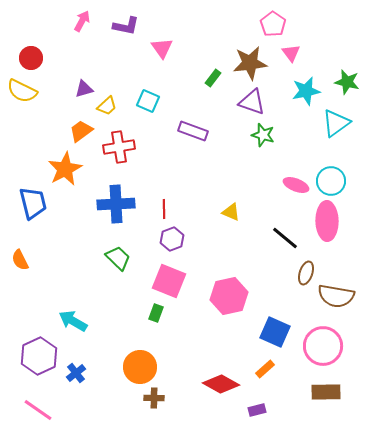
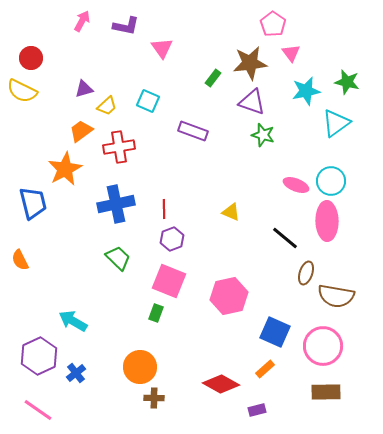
blue cross at (116, 204): rotated 9 degrees counterclockwise
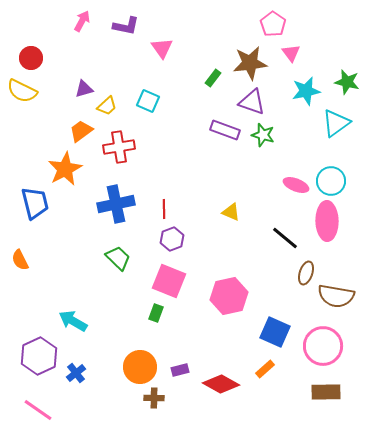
purple rectangle at (193, 131): moved 32 px right, 1 px up
blue trapezoid at (33, 203): moved 2 px right
purple rectangle at (257, 410): moved 77 px left, 40 px up
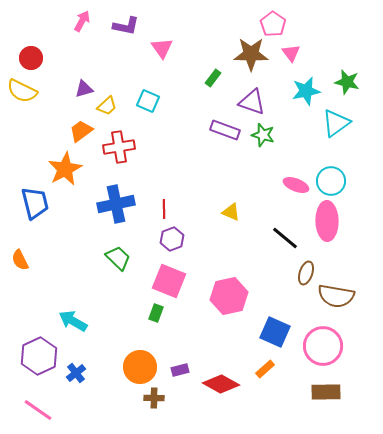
brown star at (250, 63): moved 1 px right, 9 px up; rotated 8 degrees clockwise
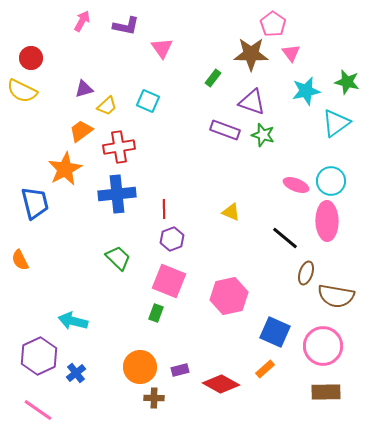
blue cross at (116, 204): moved 1 px right, 10 px up; rotated 6 degrees clockwise
cyan arrow at (73, 321): rotated 16 degrees counterclockwise
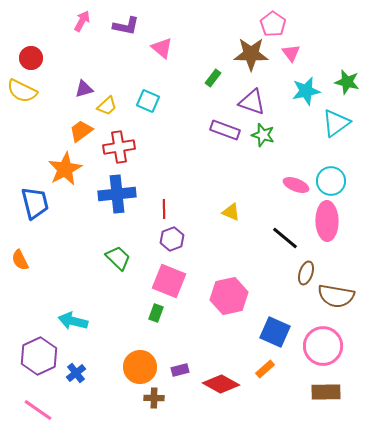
pink triangle at (162, 48): rotated 15 degrees counterclockwise
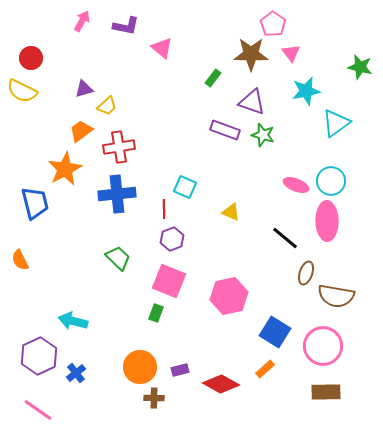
green star at (347, 82): moved 13 px right, 15 px up
cyan square at (148, 101): moved 37 px right, 86 px down
blue square at (275, 332): rotated 8 degrees clockwise
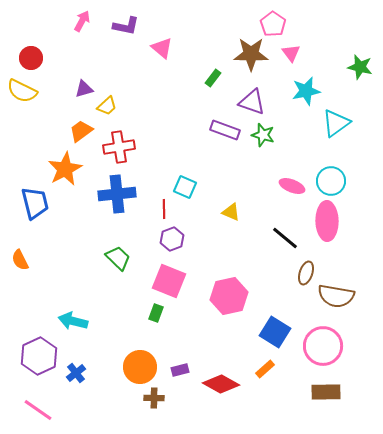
pink ellipse at (296, 185): moved 4 px left, 1 px down
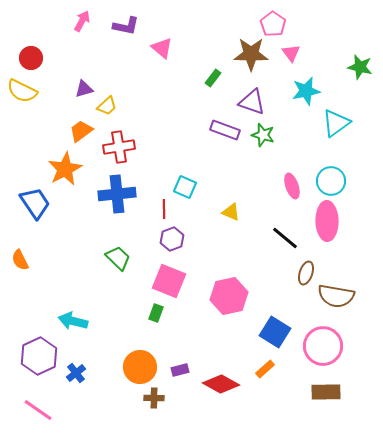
pink ellipse at (292, 186): rotated 50 degrees clockwise
blue trapezoid at (35, 203): rotated 20 degrees counterclockwise
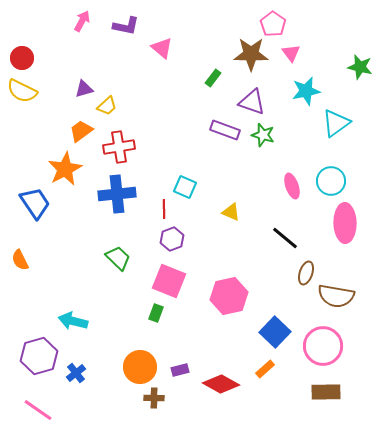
red circle at (31, 58): moved 9 px left
pink ellipse at (327, 221): moved 18 px right, 2 px down
blue square at (275, 332): rotated 12 degrees clockwise
purple hexagon at (39, 356): rotated 9 degrees clockwise
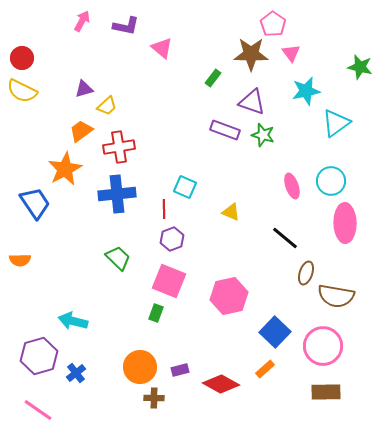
orange semicircle at (20, 260): rotated 65 degrees counterclockwise
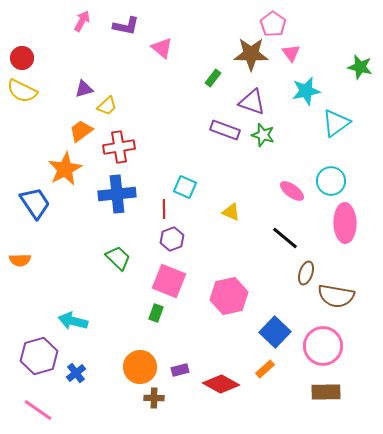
pink ellipse at (292, 186): moved 5 px down; rotated 35 degrees counterclockwise
